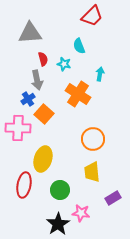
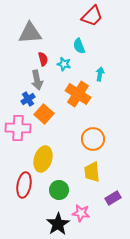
green circle: moved 1 px left
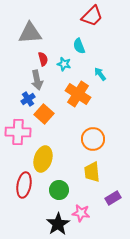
cyan arrow: rotated 48 degrees counterclockwise
pink cross: moved 4 px down
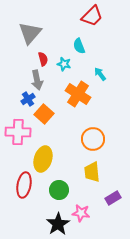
gray triangle: rotated 45 degrees counterclockwise
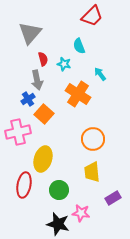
pink cross: rotated 15 degrees counterclockwise
black star: rotated 25 degrees counterclockwise
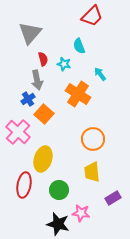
pink cross: rotated 35 degrees counterclockwise
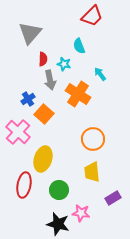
red semicircle: rotated 16 degrees clockwise
gray arrow: moved 13 px right
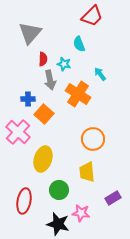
cyan semicircle: moved 2 px up
blue cross: rotated 32 degrees clockwise
yellow trapezoid: moved 5 px left
red ellipse: moved 16 px down
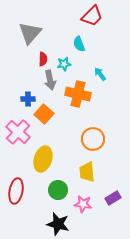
cyan star: rotated 24 degrees counterclockwise
orange cross: rotated 20 degrees counterclockwise
green circle: moved 1 px left
red ellipse: moved 8 px left, 10 px up
pink star: moved 2 px right, 9 px up
